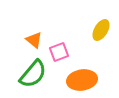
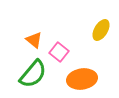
pink square: rotated 30 degrees counterclockwise
orange ellipse: moved 1 px up
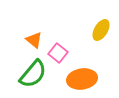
pink square: moved 1 px left, 1 px down
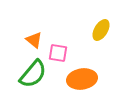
pink square: rotated 30 degrees counterclockwise
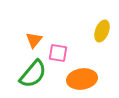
yellow ellipse: moved 1 px right, 1 px down; rotated 10 degrees counterclockwise
orange triangle: rotated 30 degrees clockwise
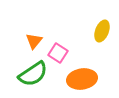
orange triangle: moved 1 px down
pink square: rotated 24 degrees clockwise
green semicircle: rotated 16 degrees clockwise
